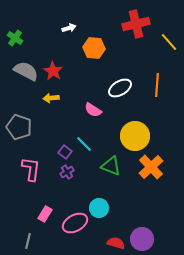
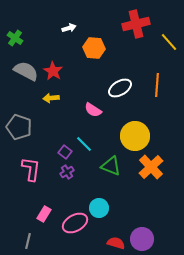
pink rectangle: moved 1 px left
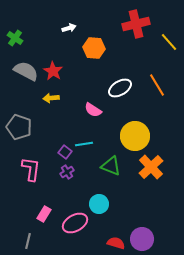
orange line: rotated 35 degrees counterclockwise
cyan line: rotated 54 degrees counterclockwise
cyan circle: moved 4 px up
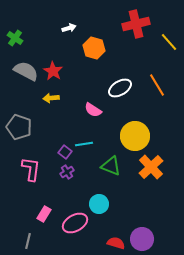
orange hexagon: rotated 10 degrees clockwise
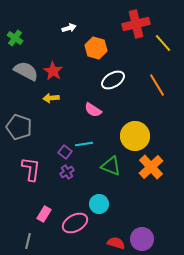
yellow line: moved 6 px left, 1 px down
orange hexagon: moved 2 px right
white ellipse: moved 7 px left, 8 px up
